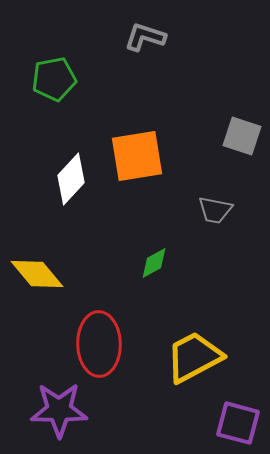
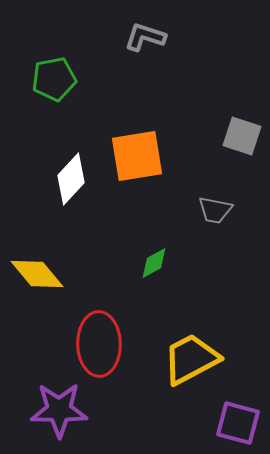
yellow trapezoid: moved 3 px left, 2 px down
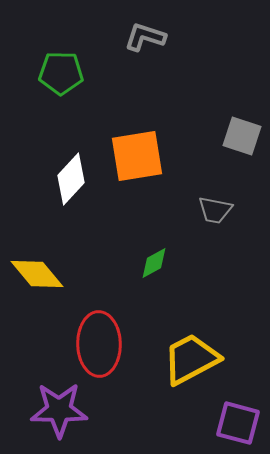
green pentagon: moved 7 px right, 6 px up; rotated 12 degrees clockwise
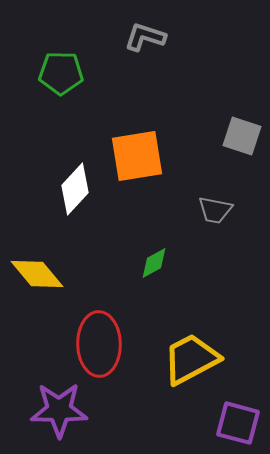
white diamond: moved 4 px right, 10 px down
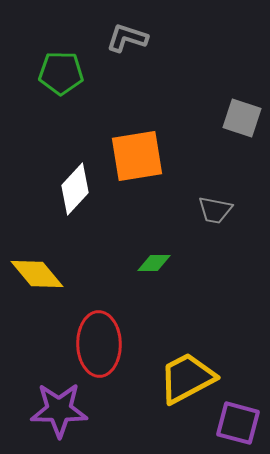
gray L-shape: moved 18 px left, 1 px down
gray square: moved 18 px up
green diamond: rotated 28 degrees clockwise
yellow trapezoid: moved 4 px left, 19 px down
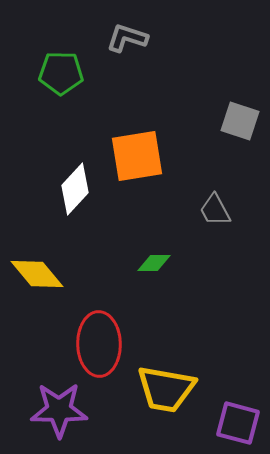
gray square: moved 2 px left, 3 px down
gray trapezoid: rotated 51 degrees clockwise
yellow trapezoid: moved 21 px left, 11 px down; rotated 142 degrees counterclockwise
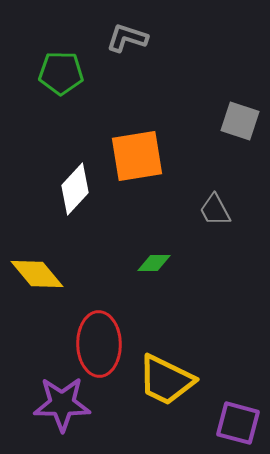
yellow trapezoid: moved 9 px up; rotated 16 degrees clockwise
purple star: moved 3 px right, 6 px up
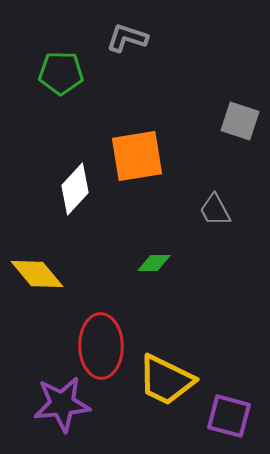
red ellipse: moved 2 px right, 2 px down
purple star: rotated 6 degrees counterclockwise
purple square: moved 9 px left, 7 px up
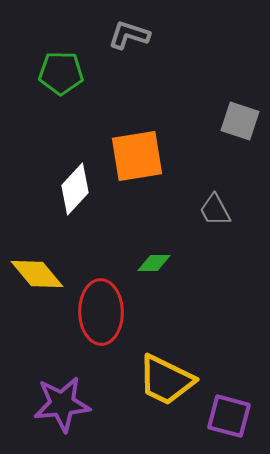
gray L-shape: moved 2 px right, 3 px up
red ellipse: moved 34 px up
